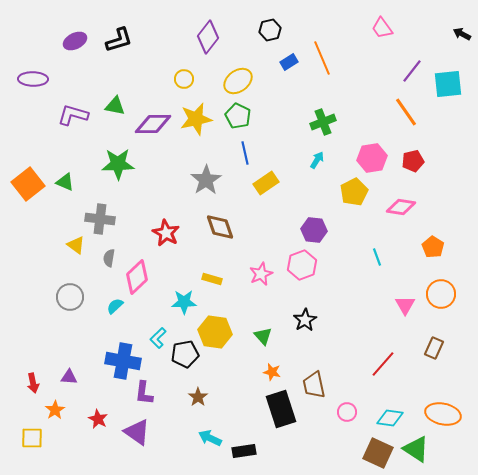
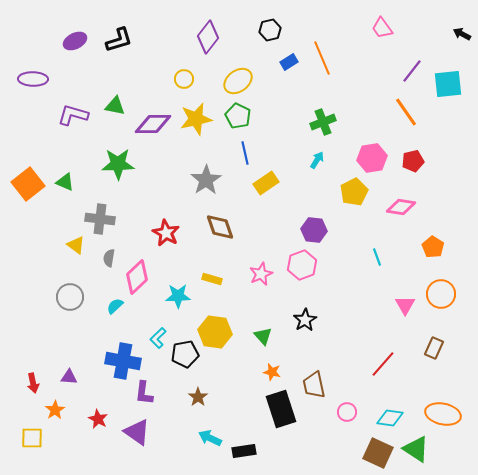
cyan star at (184, 302): moved 6 px left, 6 px up
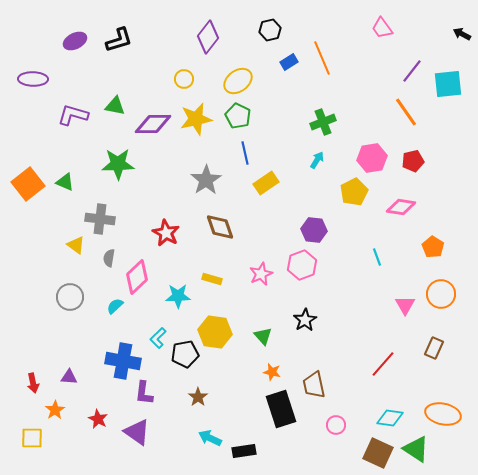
pink circle at (347, 412): moved 11 px left, 13 px down
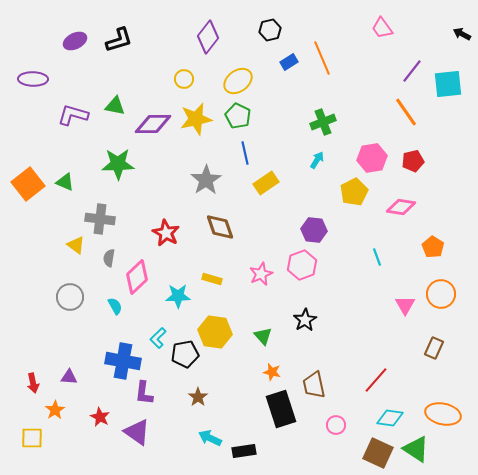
cyan semicircle at (115, 306): rotated 102 degrees clockwise
red line at (383, 364): moved 7 px left, 16 px down
red star at (98, 419): moved 2 px right, 2 px up
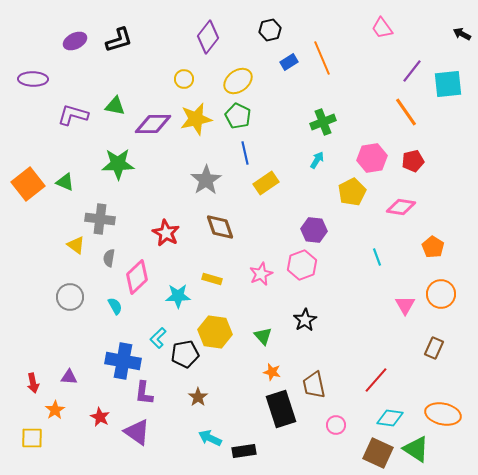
yellow pentagon at (354, 192): moved 2 px left
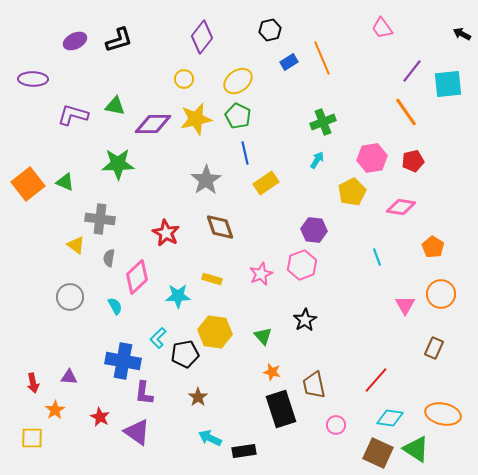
purple diamond at (208, 37): moved 6 px left
